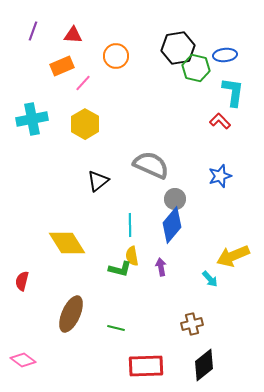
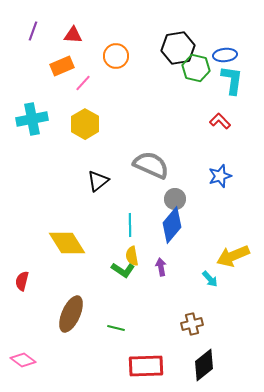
cyan L-shape: moved 1 px left, 12 px up
green L-shape: moved 3 px right, 1 px down; rotated 20 degrees clockwise
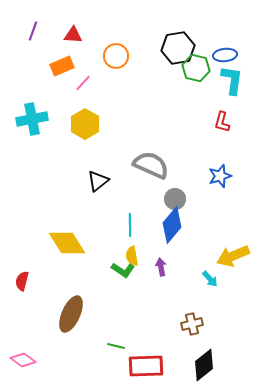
red L-shape: moved 2 px right, 1 px down; rotated 120 degrees counterclockwise
green line: moved 18 px down
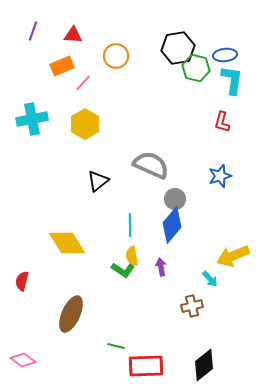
brown cross: moved 18 px up
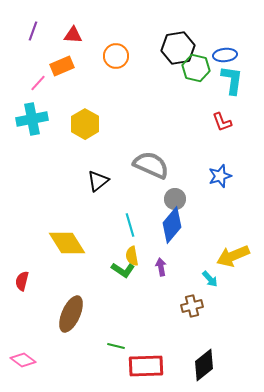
pink line: moved 45 px left
red L-shape: rotated 35 degrees counterclockwise
cyan line: rotated 15 degrees counterclockwise
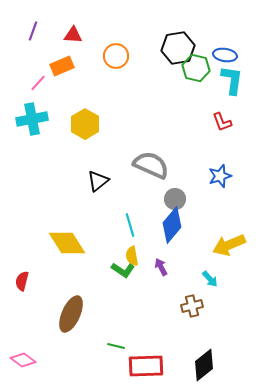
blue ellipse: rotated 15 degrees clockwise
yellow arrow: moved 4 px left, 11 px up
purple arrow: rotated 18 degrees counterclockwise
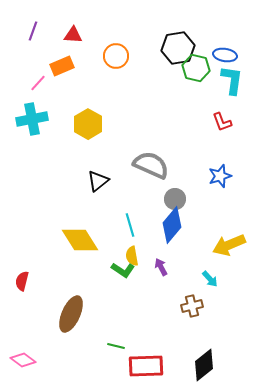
yellow hexagon: moved 3 px right
yellow diamond: moved 13 px right, 3 px up
